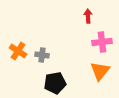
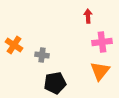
orange cross: moved 4 px left, 6 px up
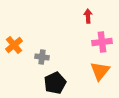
orange cross: rotated 18 degrees clockwise
gray cross: moved 2 px down
black pentagon: rotated 15 degrees counterclockwise
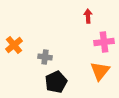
pink cross: moved 2 px right
gray cross: moved 3 px right
black pentagon: moved 1 px right, 1 px up
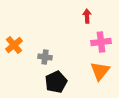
red arrow: moved 1 px left
pink cross: moved 3 px left
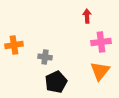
orange cross: rotated 30 degrees clockwise
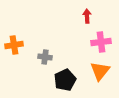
black pentagon: moved 9 px right, 2 px up
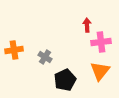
red arrow: moved 9 px down
orange cross: moved 5 px down
gray cross: rotated 24 degrees clockwise
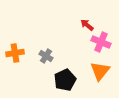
red arrow: rotated 48 degrees counterclockwise
pink cross: rotated 30 degrees clockwise
orange cross: moved 1 px right, 3 px down
gray cross: moved 1 px right, 1 px up
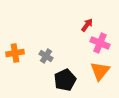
red arrow: rotated 88 degrees clockwise
pink cross: moved 1 px left, 1 px down
